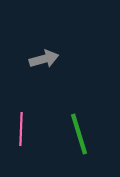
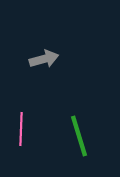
green line: moved 2 px down
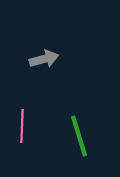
pink line: moved 1 px right, 3 px up
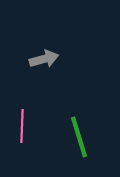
green line: moved 1 px down
